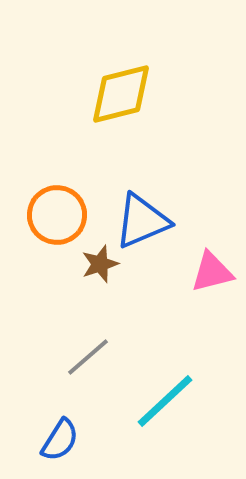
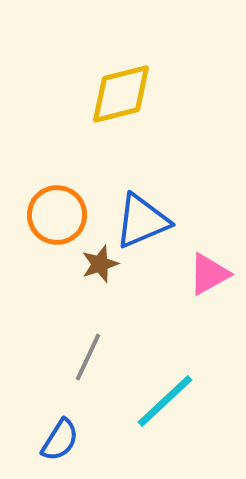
pink triangle: moved 3 px left, 2 px down; rotated 15 degrees counterclockwise
gray line: rotated 24 degrees counterclockwise
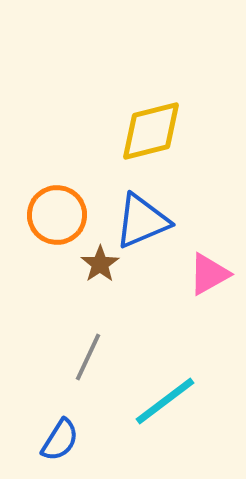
yellow diamond: moved 30 px right, 37 px down
brown star: rotated 15 degrees counterclockwise
cyan line: rotated 6 degrees clockwise
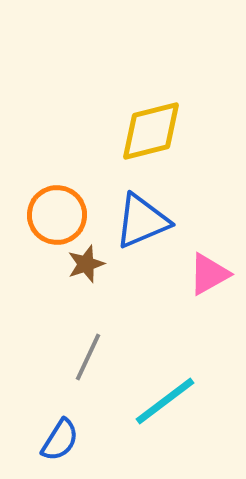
brown star: moved 14 px left; rotated 15 degrees clockwise
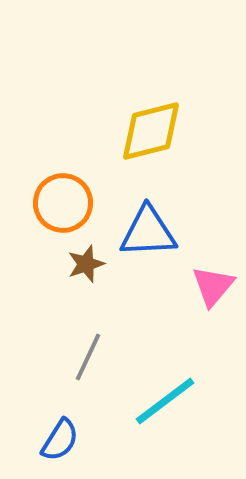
orange circle: moved 6 px right, 12 px up
blue triangle: moved 6 px right, 11 px down; rotated 20 degrees clockwise
pink triangle: moved 4 px right, 12 px down; rotated 21 degrees counterclockwise
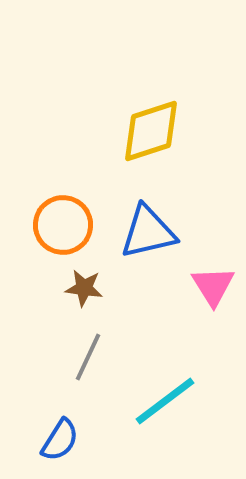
yellow diamond: rotated 4 degrees counterclockwise
orange circle: moved 22 px down
blue triangle: rotated 10 degrees counterclockwise
brown star: moved 2 px left, 24 px down; rotated 27 degrees clockwise
pink triangle: rotated 12 degrees counterclockwise
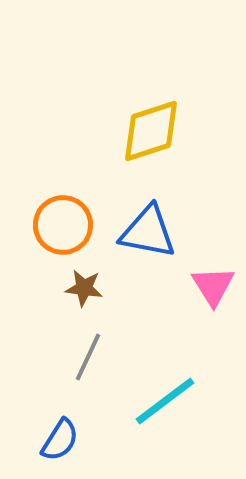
blue triangle: rotated 24 degrees clockwise
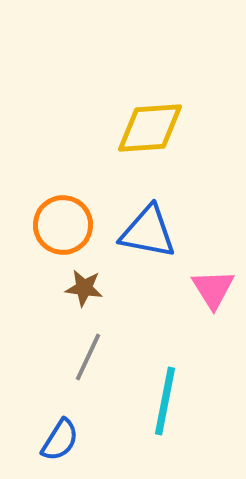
yellow diamond: moved 1 px left, 3 px up; rotated 14 degrees clockwise
pink triangle: moved 3 px down
cyan line: rotated 42 degrees counterclockwise
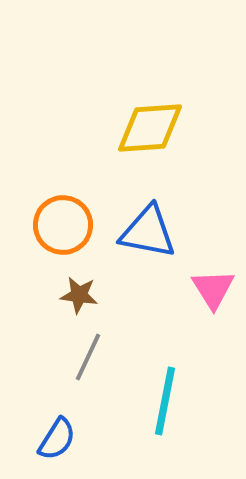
brown star: moved 5 px left, 7 px down
blue semicircle: moved 3 px left, 1 px up
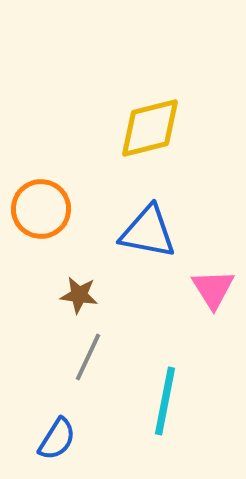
yellow diamond: rotated 10 degrees counterclockwise
orange circle: moved 22 px left, 16 px up
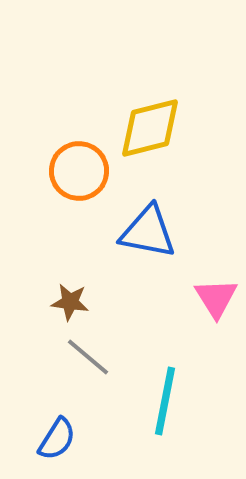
orange circle: moved 38 px right, 38 px up
pink triangle: moved 3 px right, 9 px down
brown star: moved 9 px left, 7 px down
gray line: rotated 75 degrees counterclockwise
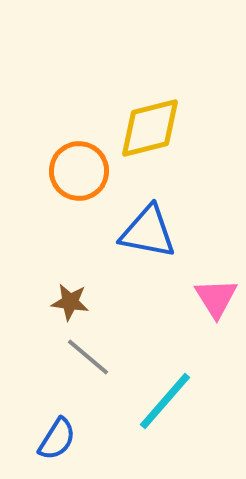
cyan line: rotated 30 degrees clockwise
